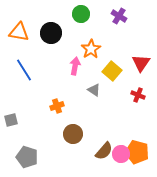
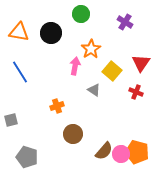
purple cross: moved 6 px right, 6 px down
blue line: moved 4 px left, 2 px down
red cross: moved 2 px left, 3 px up
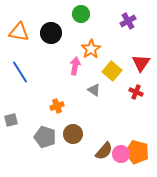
purple cross: moved 3 px right, 1 px up; rotated 28 degrees clockwise
gray pentagon: moved 18 px right, 20 px up
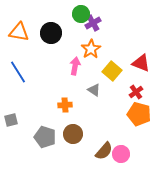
purple cross: moved 35 px left, 2 px down
red triangle: rotated 42 degrees counterclockwise
blue line: moved 2 px left
red cross: rotated 32 degrees clockwise
orange cross: moved 8 px right, 1 px up; rotated 16 degrees clockwise
orange pentagon: moved 2 px right, 38 px up
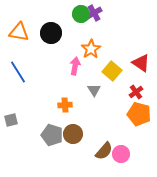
purple cross: moved 1 px right, 10 px up
red triangle: rotated 12 degrees clockwise
gray triangle: rotated 24 degrees clockwise
gray pentagon: moved 7 px right, 2 px up
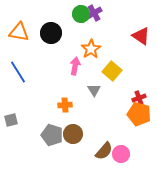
red triangle: moved 27 px up
red cross: moved 3 px right, 6 px down; rotated 16 degrees clockwise
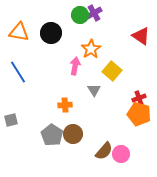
green circle: moved 1 px left, 1 px down
gray pentagon: rotated 15 degrees clockwise
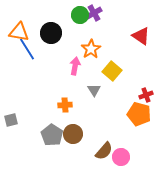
blue line: moved 9 px right, 23 px up
red cross: moved 7 px right, 3 px up
pink circle: moved 3 px down
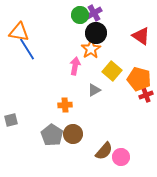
black circle: moved 45 px right
gray triangle: rotated 32 degrees clockwise
orange pentagon: moved 35 px up
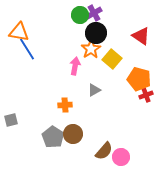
yellow square: moved 12 px up
gray pentagon: moved 1 px right, 2 px down
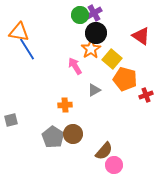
pink arrow: rotated 42 degrees counterclockwise
orange pentagon: moved 14 px left
pink circle: moved 7 px left, 8 px down
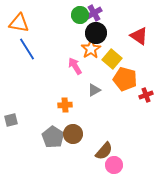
orange triangle: moved 9 px up
red triangle: moved 2 px left
